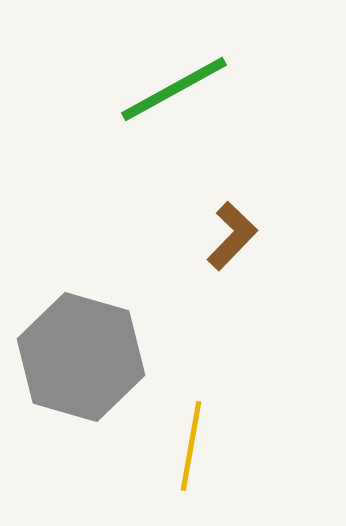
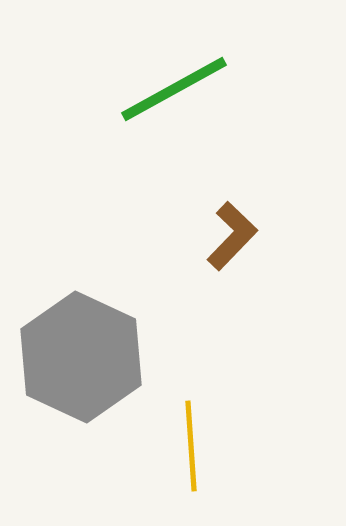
gray hexagon: rotated 9 degrees clockwise
yellow line: rotated 14 degrees counterclockwise
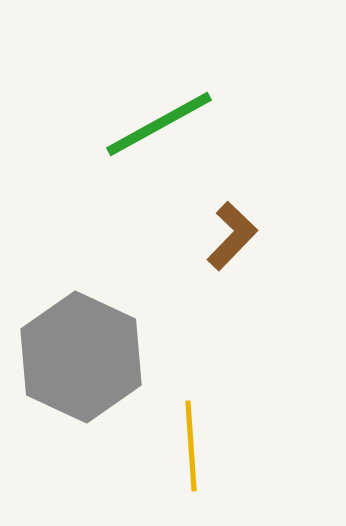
green line: moved 15 px left, 35 px down
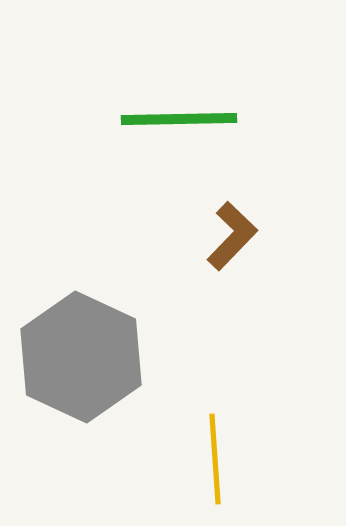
green line: moved 20 px right, 5 px up; rotated 28 degrees clockwise
yellow line: moved 24 px right, 13 px down
